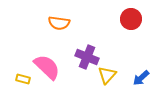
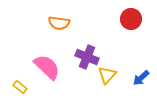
yellow rectangle: moved 3 px left, 8 px down; rotated 24 degrees clockwise
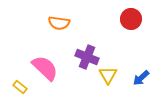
pink semicircle: moved 2 px left, 1 px down
yellow triangle: moved 1 px right; rotated 12 degrees counterclockwise
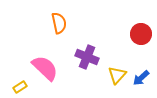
red circle: moved 10 px right, 15 px down
orange semicircle: rotated 110 degrees counterclockwise
yellow triangle: moved 9 px right; rotated 12 degrees clockwise
yellow rectangle: rotated 72 degrees counterclockwise
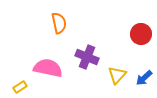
pink semicircle: moved 3 px right; rotated 32 degrees counterclockwise
blue arrow: moved 3 px right
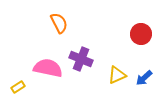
orange semicircle: rotated 15 degrees counterclockwise
purple cross: moved 6 px left, 2 px down
yellow triangle: rotated 24 degrees clockwise
yellow rectangle: moved 2 px left
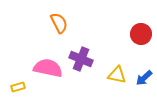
yellow triangle: rotated 36 degrees clockwise
yellow rectangle: rotated 16 degrees clockwise
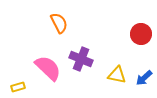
pink semicircle: rotated 32 degrees clockwise
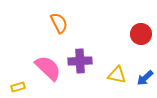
purple cross: moved 1 px left, 2 px down; rotated 25 degrees counterclockwise
blue arrow: moved 1 px right
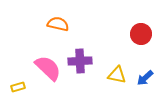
orange semicircle: moved 1 px left, 1 px down; rotated 50 degrees counterclockwise
